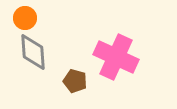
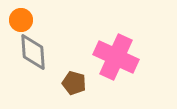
orange circle: moved 4 px left, 2 px down
brown pentagon: moved 1 px left, 2 px down
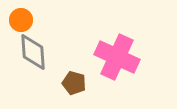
pink cross: moved 1 px right
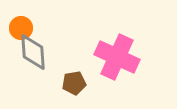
orange circle: moved 8 px down
brown pentagon: rotated 25 degrees counterclockwise
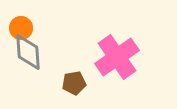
gray diamond: moved 5 px left
pink cross: rotated 30 degrees clockwise
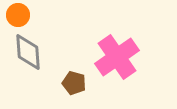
orange circle: moved 3 px left, 13 px up
brown pentagon: rotated 25 degrees clockwise
